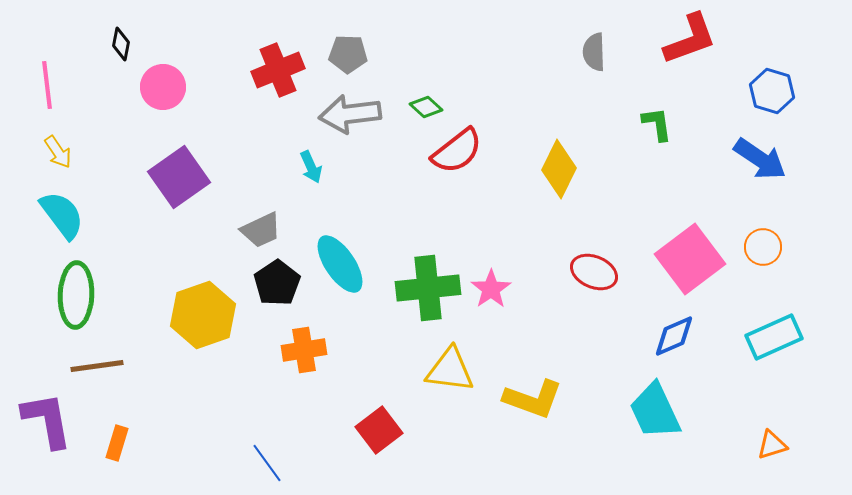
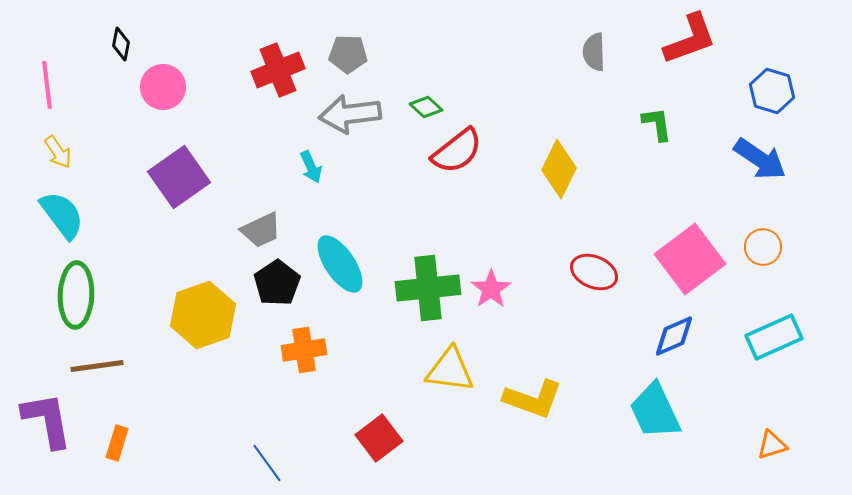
red square: moved 8 px down
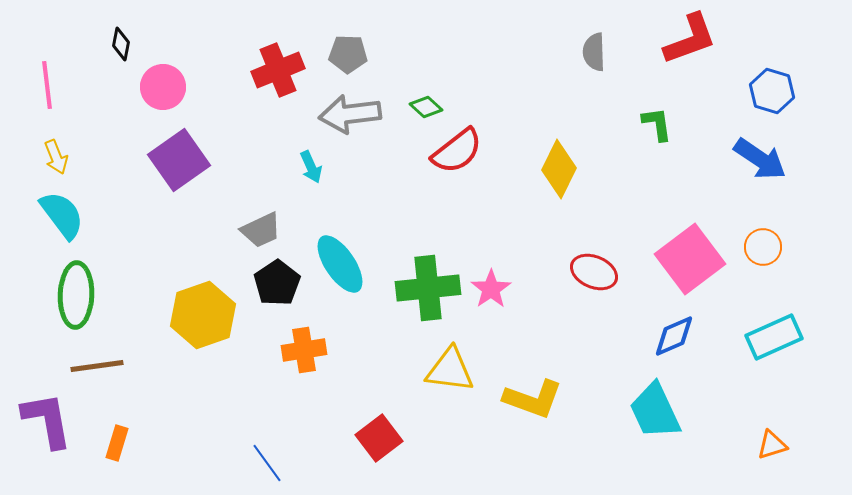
yellow arrow: moved 2 px left, 5 px down; rotated 12 degrees clockwise
purple square: moved 17 px up
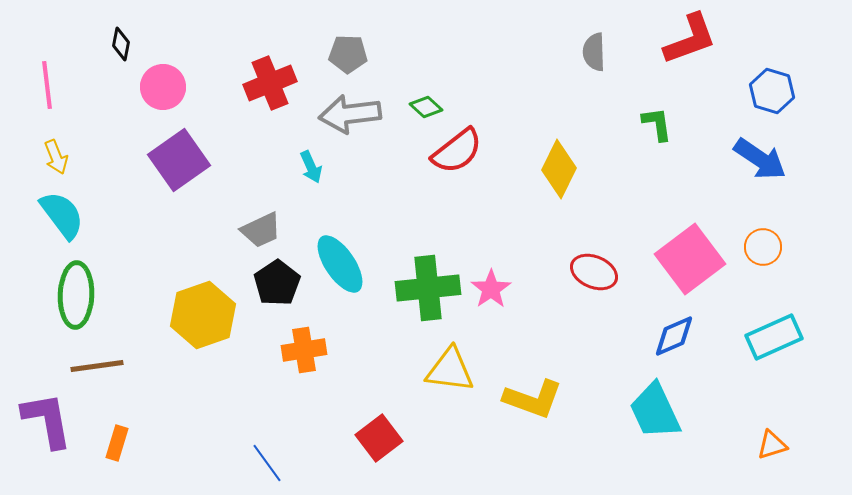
red cross: moved 8 px left, 13 px down
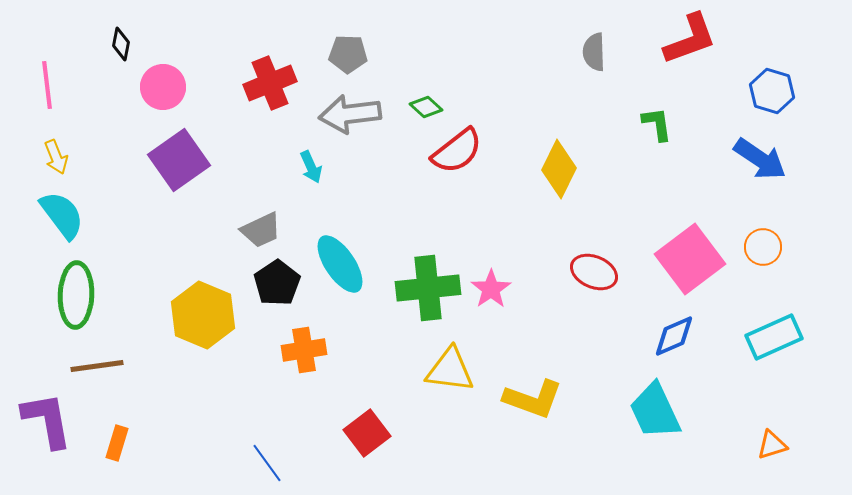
yellow hexagon: rotated 18 degrees counterclockwise
red square: moved 12 px left, 5 px up
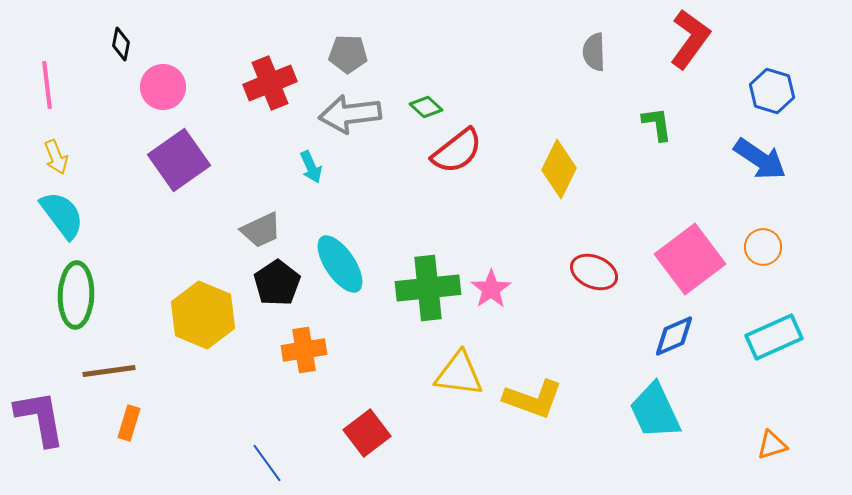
red L-shape: rotated 34 degrees counterclockwise
brown line: moved 12 px right, 5 px down
yellow triangle: moved 9 px right, 4 px down
purple L-shape: moved 7 px left, 2 px up
orange rectangle: moved 12 px right, 20 px up
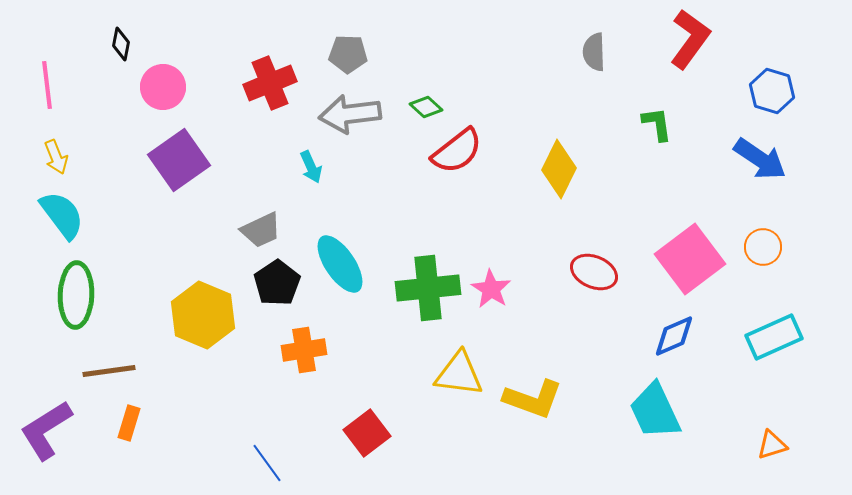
pink star: rotated 6 degrees counterclockwise
purple L-shape: moved 6 px right, 12 px down; rotated 112 degrees counterclockwise
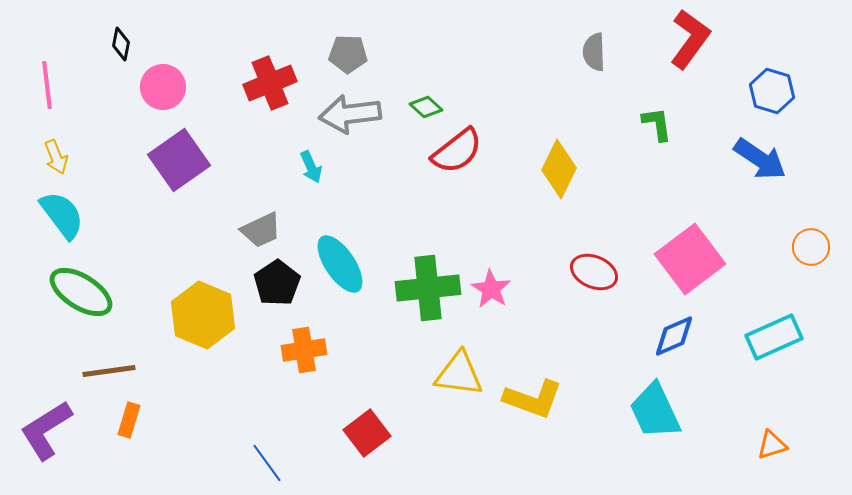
orange circle: moved 48 px right
green ellipse: moved 5 px right, 3 px up; rotated 60 degrees counterclockwise
orange rectangle: moved 3 px up
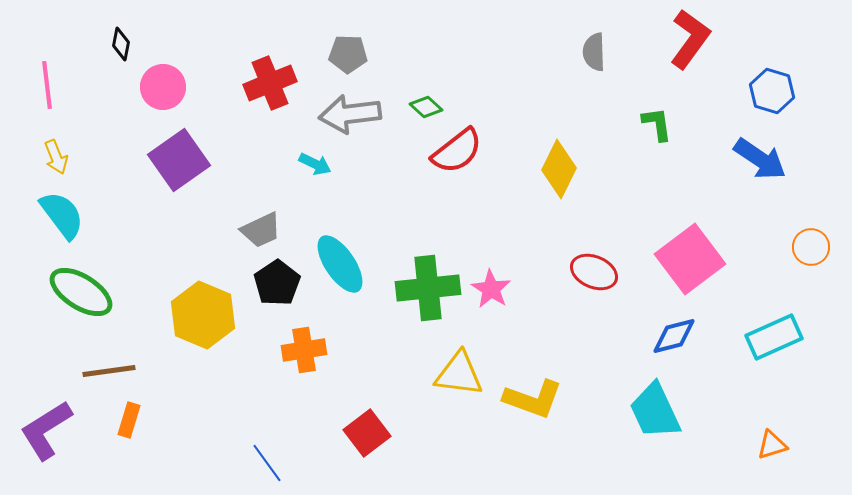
cyan arrow: moved 4 px right, 3 px up; rotated 40 degrees counterclockwise
blue diamond: rotated 9 degrees clockwise
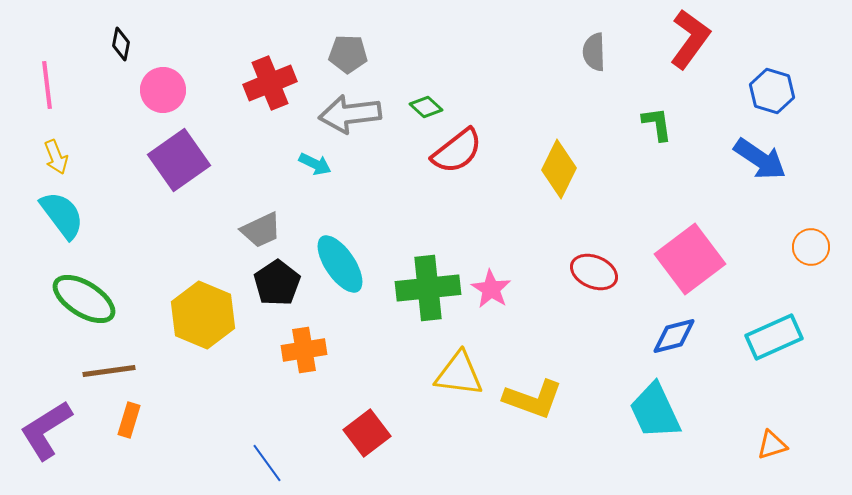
pink circle: moved 3 px down
green ellipse: moved 3 px right, 7 px down
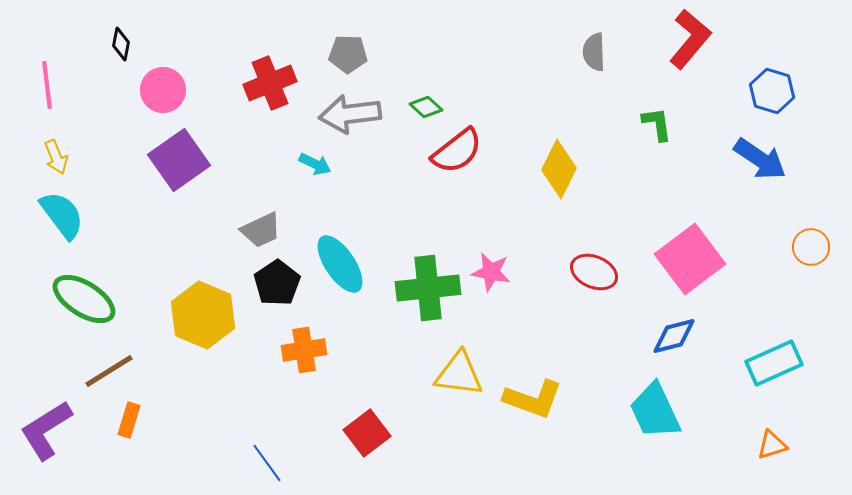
red L-shape: rotated 4 degrees clockwise
pink star: moved 17 px up; rotated 21 degrees counterclockwise
cyan rectangle: moved 26 px down
brown line: rotated 24 degrees counterclockwise
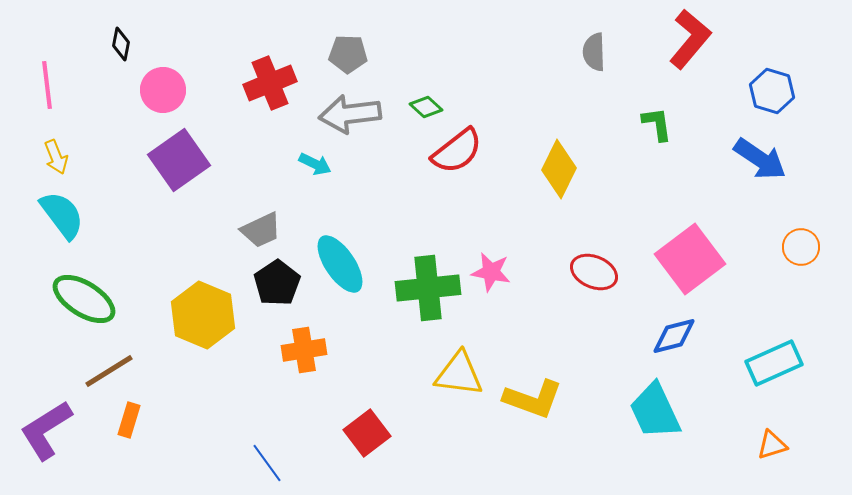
orange circle: moved 10 px left
